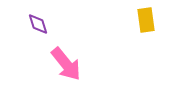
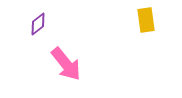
purple diamond: rotated 70 degrees clockwise
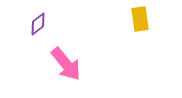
yellow rectangle: moved 6 px left, 1 px up
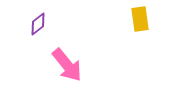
pink arrow: moved 1 px right, 1 px down
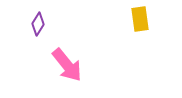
purple diamond: rotated 20 degrees counterclockwise
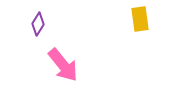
pink arrow: moved 4 px left
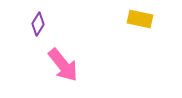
yellow rectangle: rotated 70 degrees counterclockwise
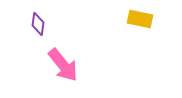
purple diamond: rotated 25 degrees counterclockwise
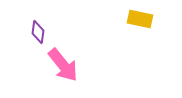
purple diamond: moved 8 px down
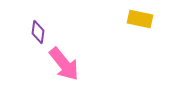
pink arrow: moved 1 px right, 1 px up
